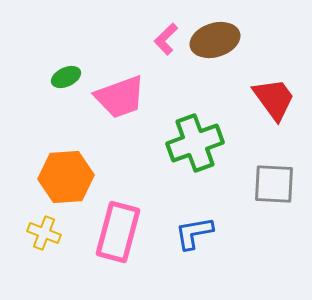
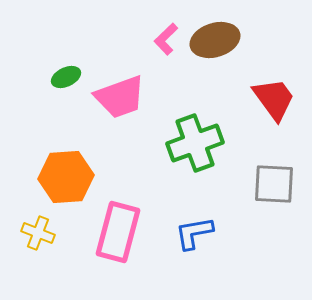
yellow cross: moved 6 px left
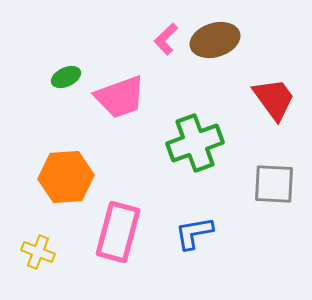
yellow cross: moved 19 px down
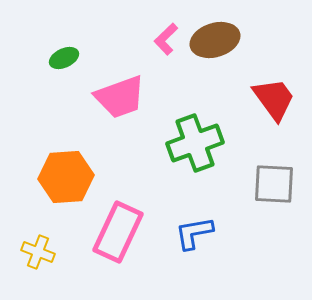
green ellipse: moved 2 px left, 19 px up
pink rectangle: rotated 10 degrees clockwise
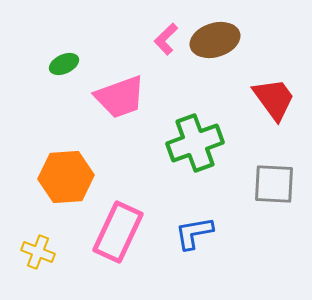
green ellipse: moved 6 px down
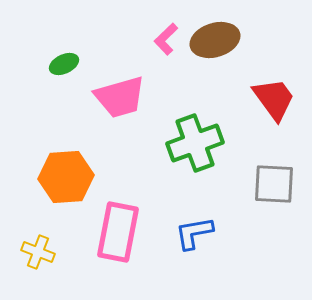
pink trapezoid: rotated 4 degrees clockwise
pink rectangle: rotated 14 degrees counterclockwise
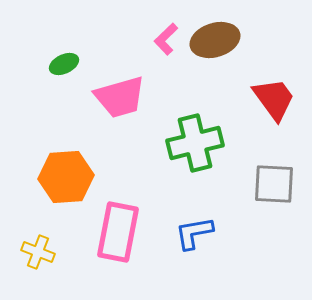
green cross: rotated 6 degrees clockwise
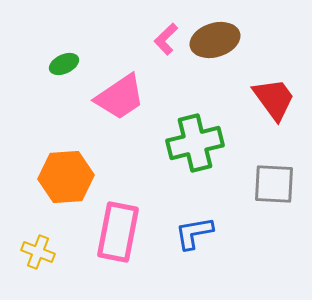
pink trapezoid: rotated 18 degrees counterclockwise
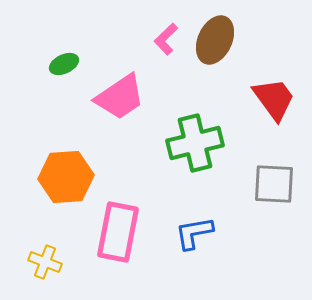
brown ellipse: rotated 48 degrees counterclockwise
yellow cross: moved 7 px right, 10 px down
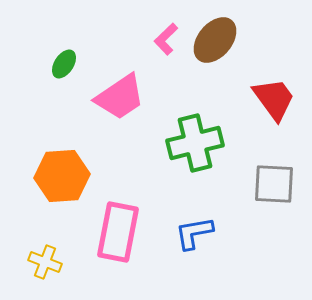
brown ellipse: rotated 15 degrees clockwise
green ellipse: rotated 32 degrees counterclockwise
orange hexagon: moved 4 px left, 1 px up
